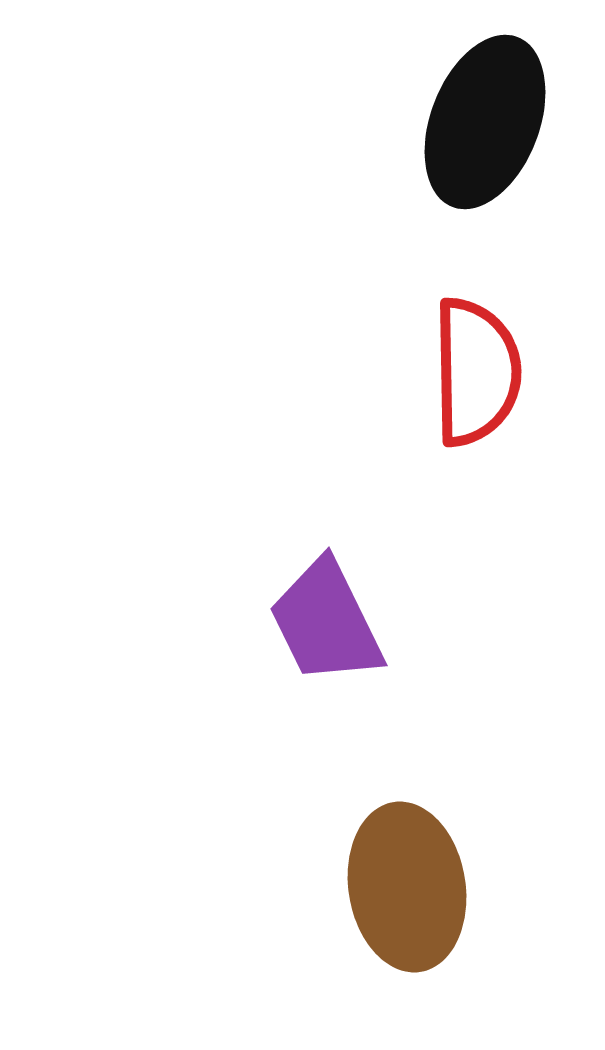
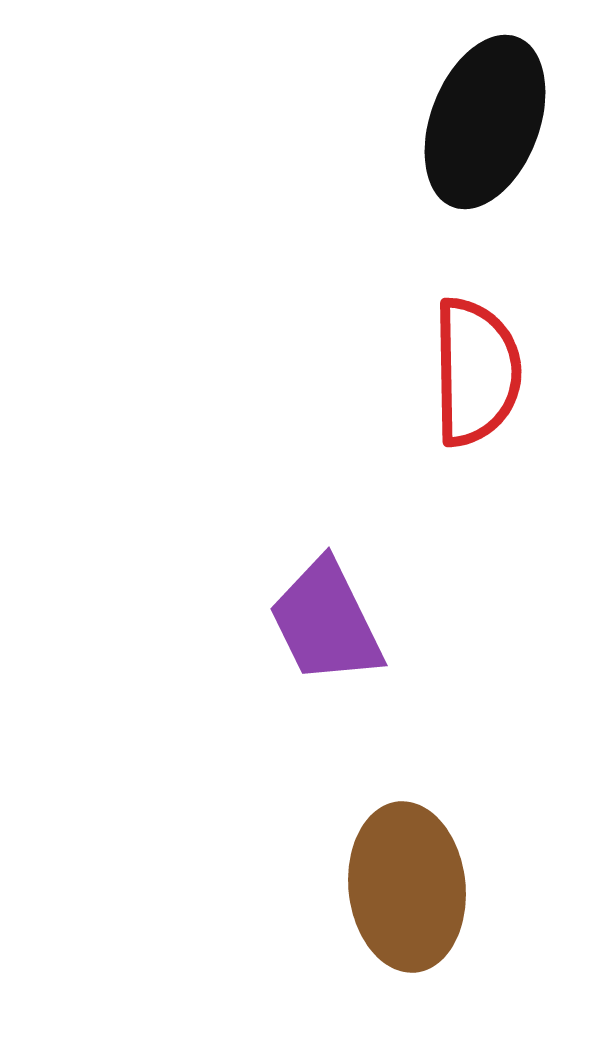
brown ellipse: rotated 3 degrees clockwise
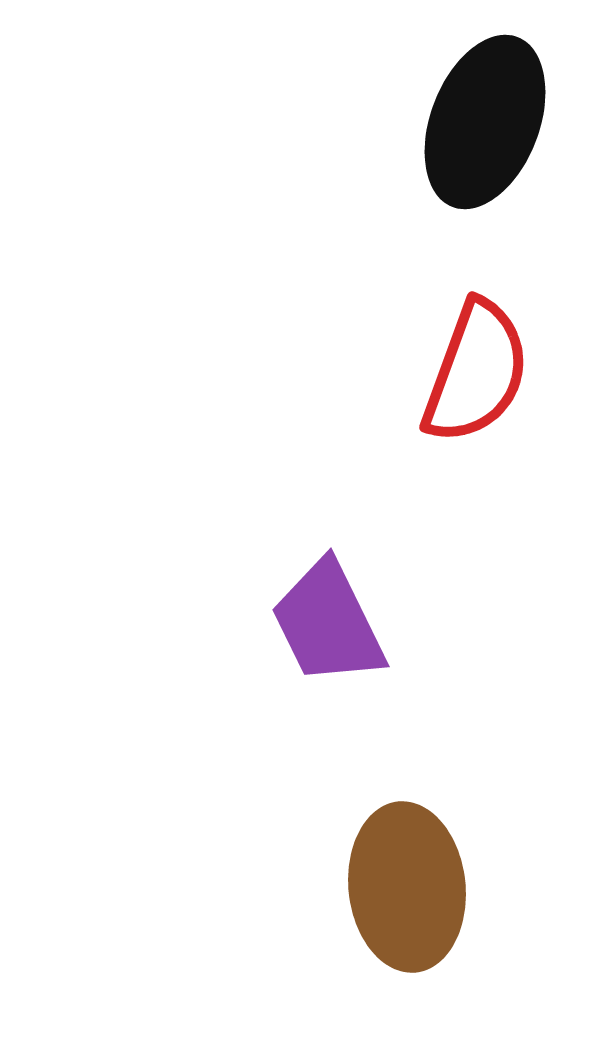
red semicircle: rotated 21 degrees clockwise
purple trapezoid: moved 2 px right, 1 px down
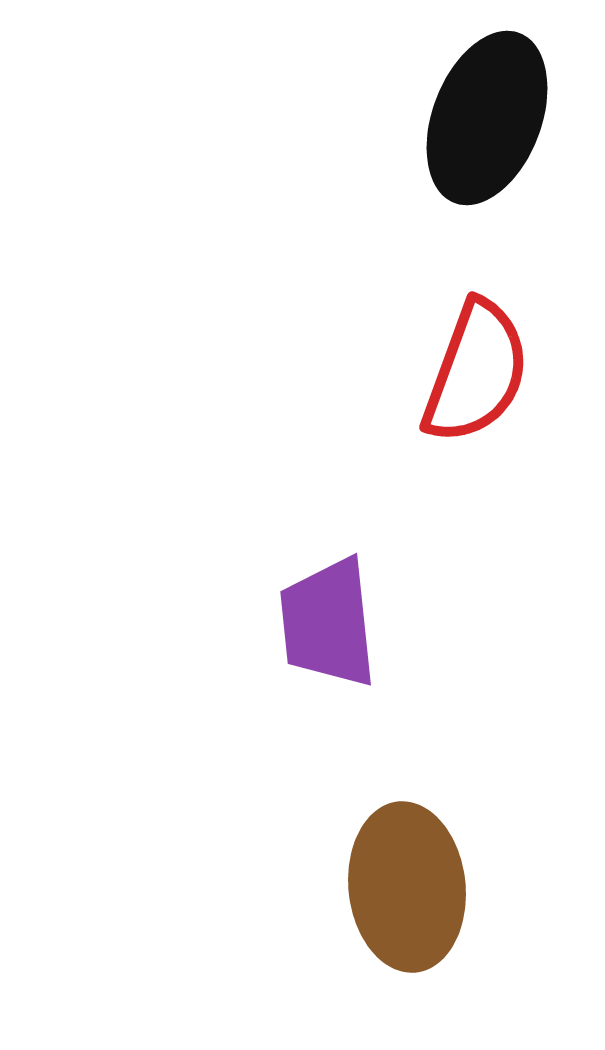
black ellipse: moved 2 px right, 4 px up
purple trapezoid: rotated 20 degrees clockwise
